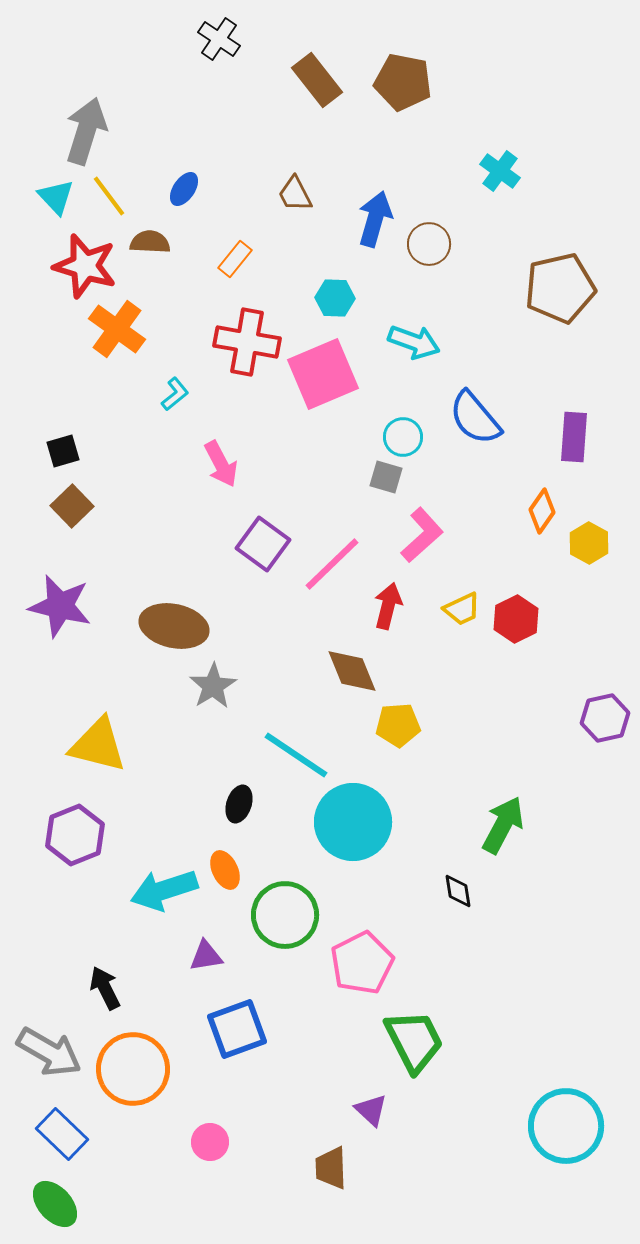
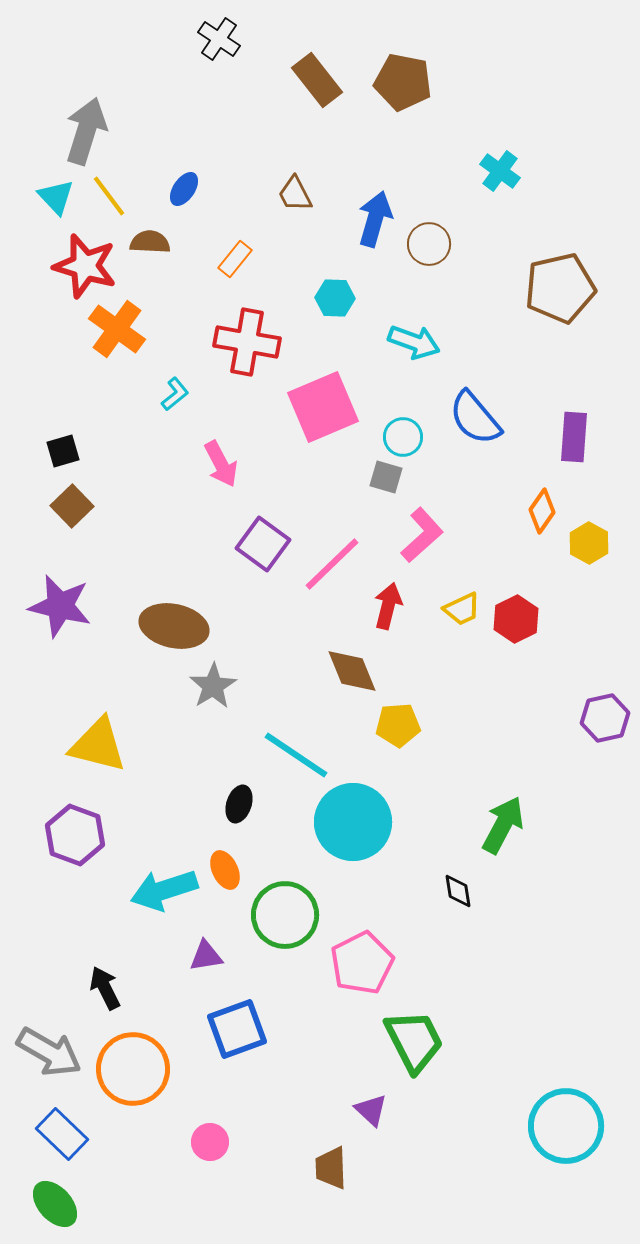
pink square at (323, 374): moved 33 px down
purple hexagon at (75, 835): rotated 18 degrees counterclockwise
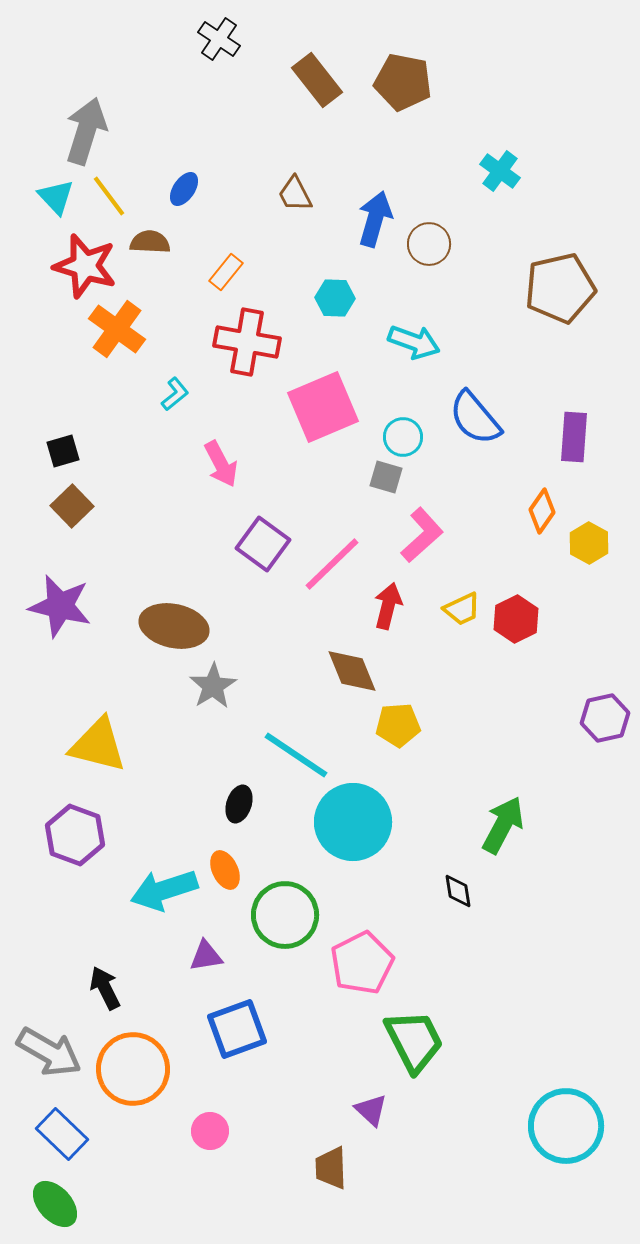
orange rectangle at (235, 259): moved 9 px left, 13 px down
pink circle at (210, 1142): moved 11 px up
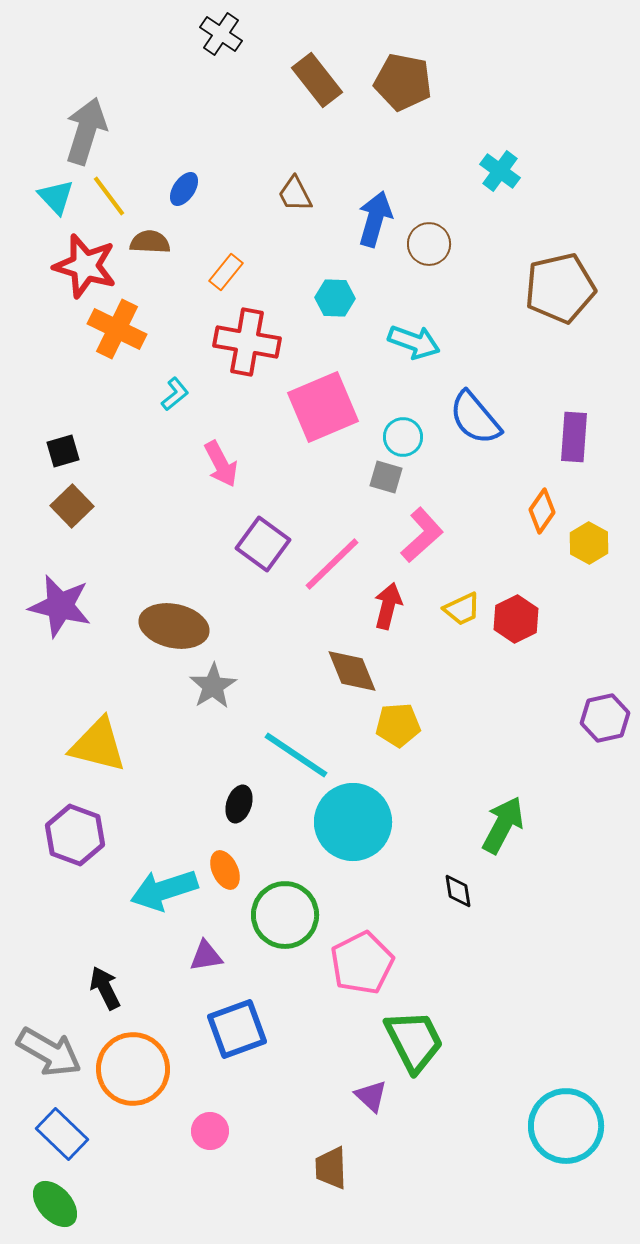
black cross at (219, 39): moved 2 px right, 5 px up
orange cross at (117, 329): rotated 10 degrees counterclockwise
purple triangle at (371, 1110): moved 14 px up
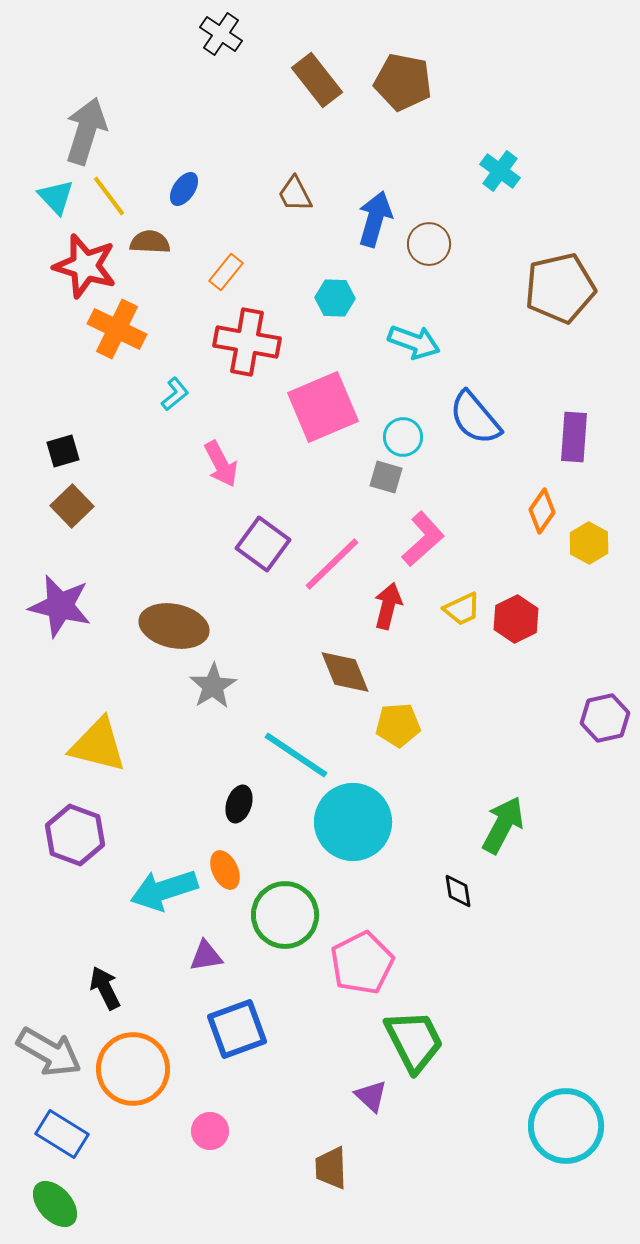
pink L-shape at (422, 535): moved 1 px right, 4 px down
brown diamond at (352, 671): moved 7 px left, 1 px down
blue rectangle at (62, 1134): rotated 12 degrees counterclockwise
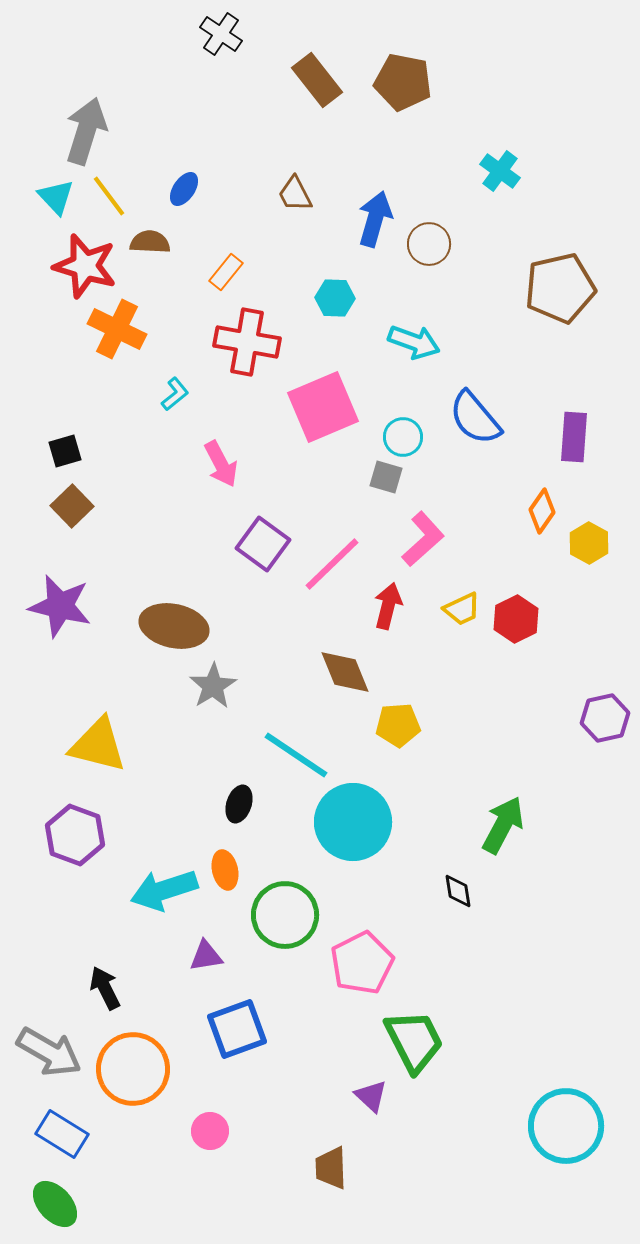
black square at (63, 451): moved 2 px right
orange ellipse at (225, 870): rotated 12 degrees clockwise
